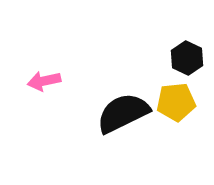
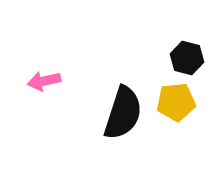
black hexagon: rotated 12 degrees counterclockwise
black semicircle: rotated 134 degrees clockwise
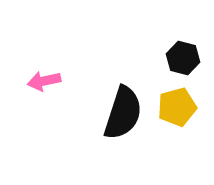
black hexagon: moved 4 px left
yellow pentagon: moved 1 px right, 5 px down; rotated 9 degrees counterclockwise
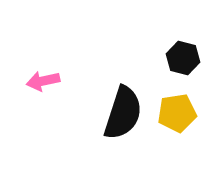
pink arrow: moved 1 px left
yellow pentagon: moved 6 px down; rotated 6 degrees clockwise
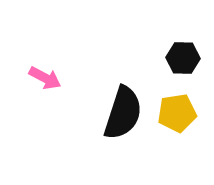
black hexagon: rotated 12 degrees counterclockwise
pink arrow: moved 2 px right, 3 px up; rotated 140 degrees counterclockwise
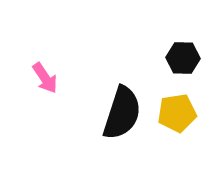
pink arrow: rotated 28 degrees clockwise
black semicircle: moved 1 px left
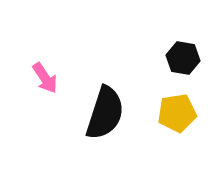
black hexagon: rotated 8 degrees clockwise
black semicircle: moved 17 px left
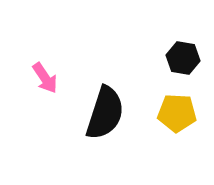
yellow pentagon: rotated 12 degrees clockwise
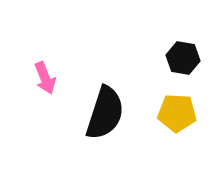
pink arrow: rotated 12 degrees clockwise
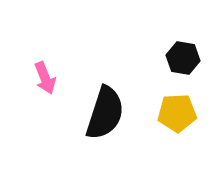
yellow pentagon: rotated 6 degrees counterclockwise
